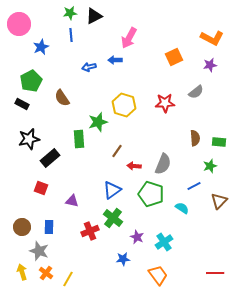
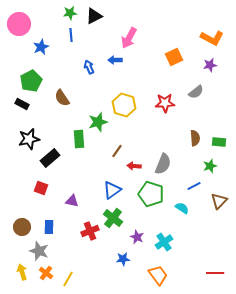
blue arrow at (89, 67): rotated 80 degrees clockwise
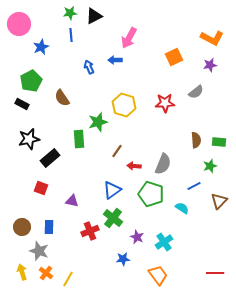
brown semicircle at (195, 138): moved 1 px right, 2 px down
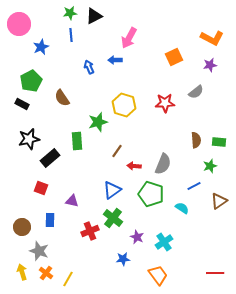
green rectangle at (79, 139): moved 2 px left, 2 px down
brown triangle at (219, 201): rotated 12 degrees clockwise
blue rectangle at (49, 227): moved 1 px right, 7 px up
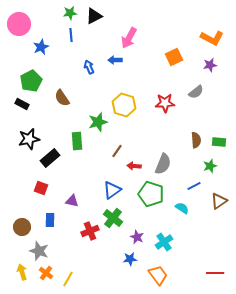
blue star at (123, 259): moved 7 px right
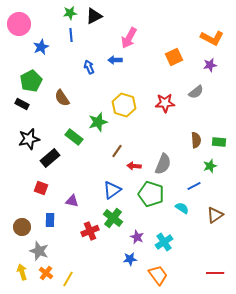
green rectangle at (77, 141): moved 3 px left, 4 px up; rotated 48 degrees counterclockwise
brown triangle at (219, 201): moved 4 px left, 14 px down
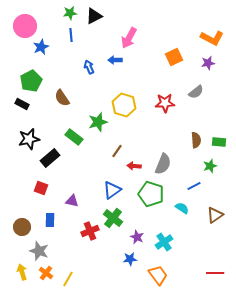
pink circle at (19, 24): moved 6 px right, 2 px down
purple star at (210, 65): moved 2 px left, 2 px up
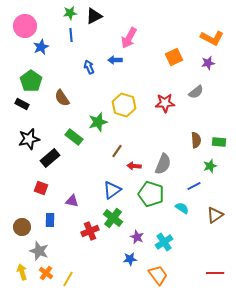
green pentagon at (31, 81): rotated 10 degrees counterclockwise
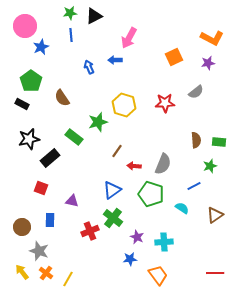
cyan cross at (164, 242): rotated 30 degrees clockwise
yellow arrow at (22, 272): rotated 21 degrees counterclockwise
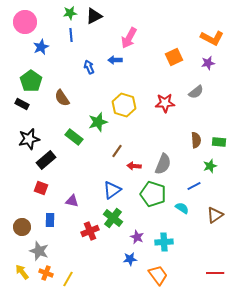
pink circle at (25, 26): moved 4 px up
black rectangle at (50, 158): moved 4 px left, 2 px down
green pentagon at (151, 194): moved 2 px right
orange cross at (46, 273): rotated 16 degrees counterclockwise
